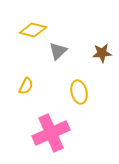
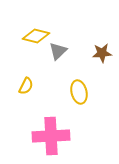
yellow diamond: moved 3 px right, 6 px down
pink cross: moved 3 px down; rotated 21 degrees clockwise
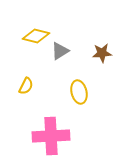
gray triangle: moved 2 px right; rotated 12 degrees clockwise
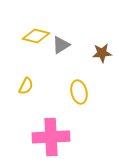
gray triangle: moved 1 px right, 6 px up
pink cross: moved 1 px down
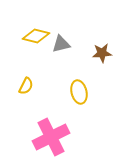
gray triangle: moved 1 px up; rotated 18 degrees clockwise
pink cross: rotated 24 degrees counterclockwise
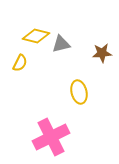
yellow semicircle: moved 6 px left, 23 px up
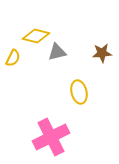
gray triangle: moved 4 px left, 8 px down
yellow semicircle: moved 7 px left, 5 px up
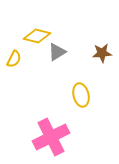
yellow diamond: moved 1 px right
gray triangle: rotated 18 degrees counterclockwise
yellow semicircle: moved 1 px right, 1 px down
yellow ellipse: moved 2 px right, 3 px down
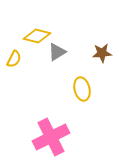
yellow ellipse: moved 1 px right, 6 px up
